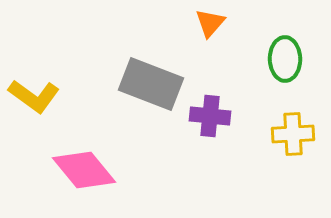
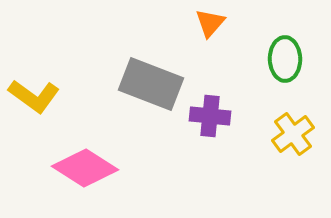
yellow cross: rotated 33 degrees counterclockwise
pink diamond: moved 1 px right, 2 px up; rotated 18 degrees counterclockwise
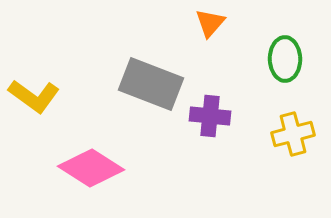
yellow cross: rotated 21 degrees clockwise
pink diamond: moved 6 px right
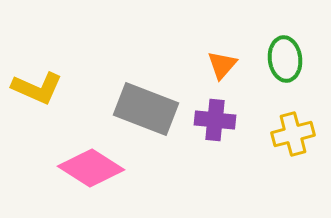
orange triangle: moved 12 px right, 42 px down
green ellipse: rotated 6 degrees counterclockwise
gray rectangle: moved 5 px left, 25 px down
yellow L-shape: moved 3 px right, 8 px up; rotated 12 degrees counterclockwise
purple cross: moved 5 px right, 4 px down
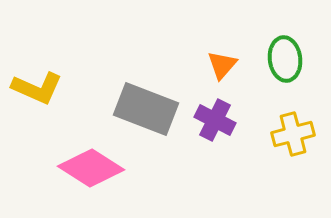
purple cross: rotated 21 degrees clockwise
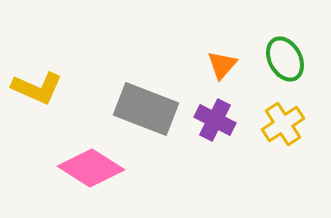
green ellipse: rotated 21 degrees counterclockwise
yellow cross: moved 10 px left, 10 px up; rotated 18 degrees counterclockwise
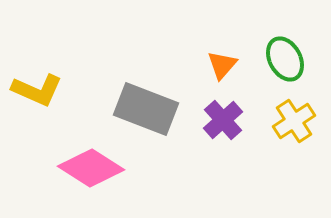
yellow L-shape: moved 2 px down
purple cross: moved 8 px right; rotated 21 degrees clockwise
yellow cross: moved 11 px right, 3 px up
